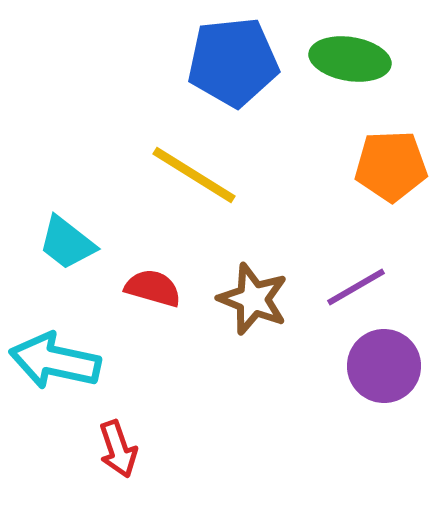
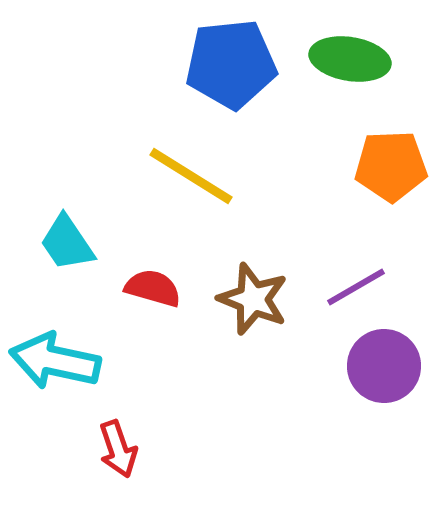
blue pentagon: moved 2 px left, 2 px down
yellow line: moved 3 px left, 1 px down
cyan trapezoid: rotated 18 degrees clockwise
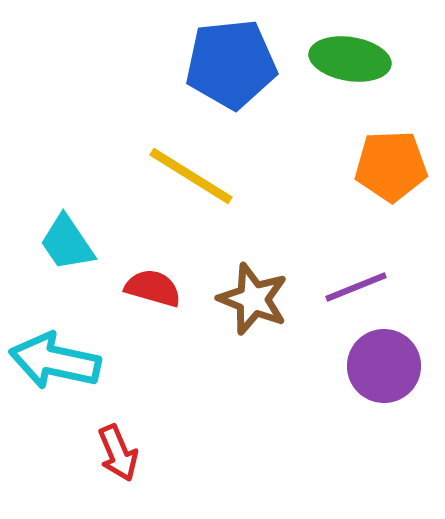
purple line: rotated 8 degrees clockwise
red arrow: moved 4 px down; rotated 4 degrees counterclockwise
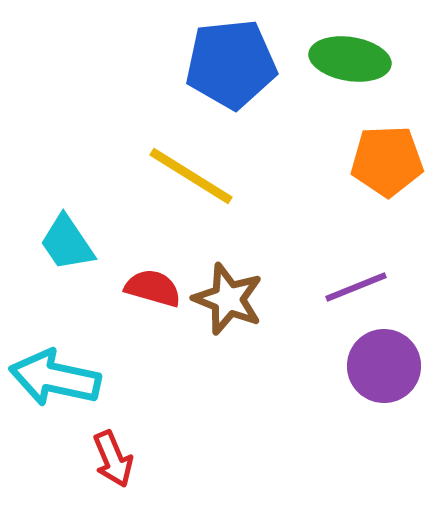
orange pentagon: moved 4 px left, 5 px up
brown star: moved 25 px left
cyan arrow: moved 17 px down
red arrow: moved 5 px left, 6 px down
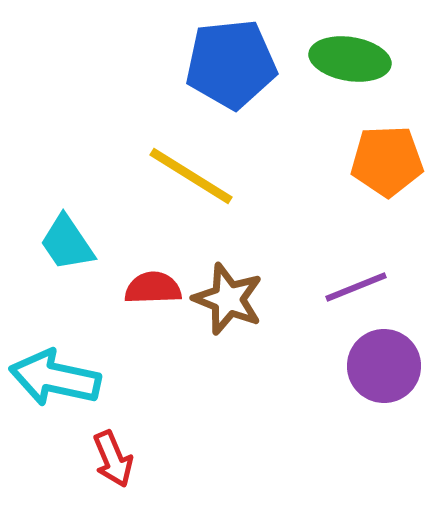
red semicircle: rotated 18 degrees counterclockwise
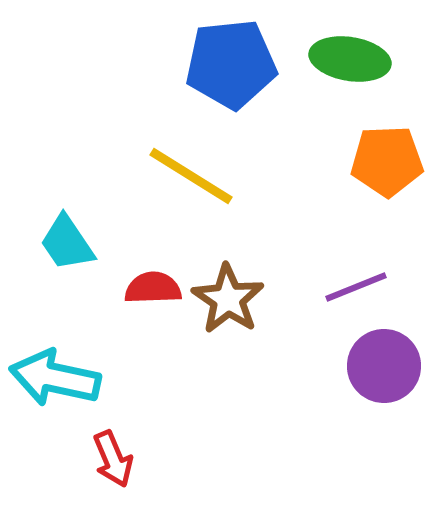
brown star: rotated 12 degrees clockwise
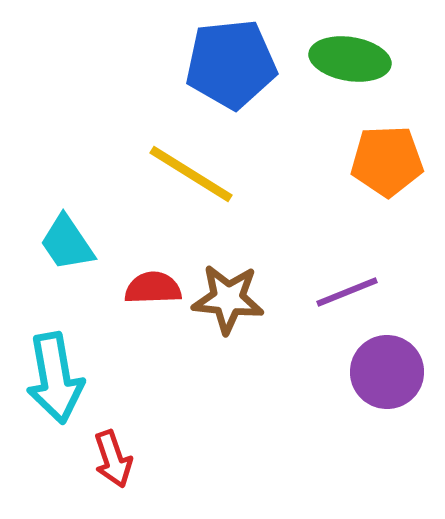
yellow line: moved 2 px up
purple line: moved 9 px left, 5 px down
brown star: rotated 28 degrees counterclockwise
purple circle: moved 3 px right, 6 px down
cyan arrow: rotated 112 degrees counterclockwise
red arrow: rotated 4 degrees clockwise
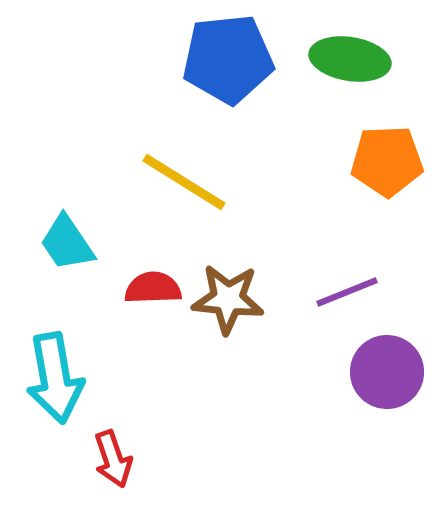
blue pentagon: moved 3 px left, 5 px up
yellow line: moved 7 px left, 8 px down
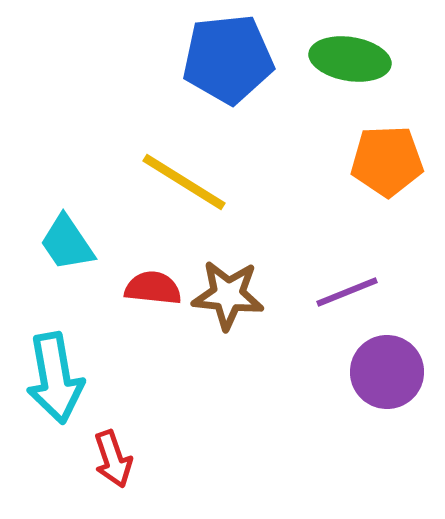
red semicircle: rotated 8 degrees clockwise
brown star: moved 4 px up
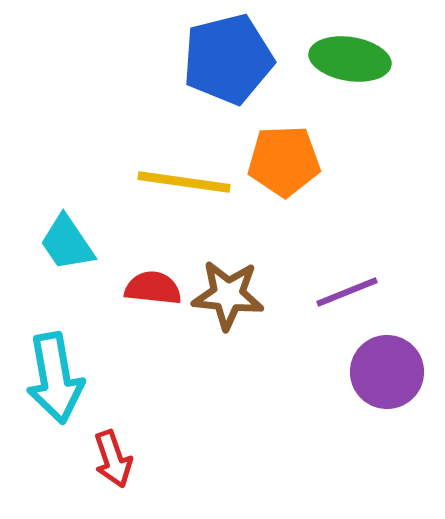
blue pentagon: rotated 8 degrees counterclockwise
orange pentagon: moved 103 px left
yellow line: rotated 24 degrees counterclockwise
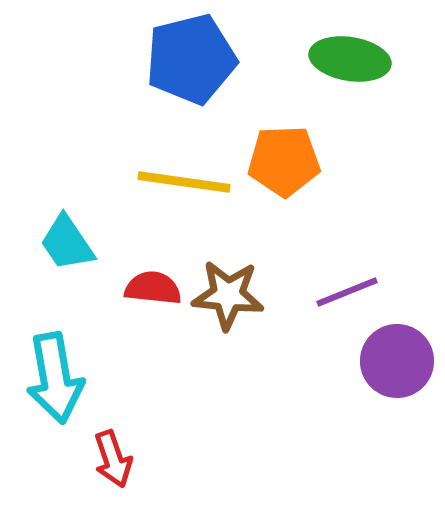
blue pentagon: moved 37 px left
purple circle: moved 10 px right, 11 px up
